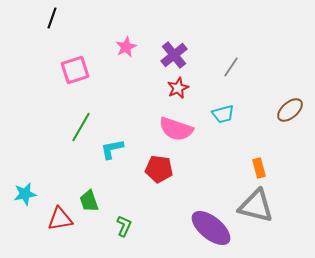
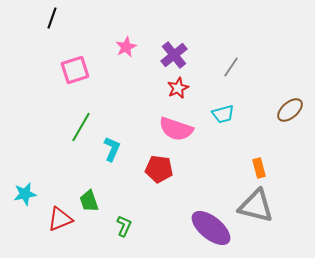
cyan L-shape: rotated 125 degrees clockwise
red triangle: rotated 12 degrees counterclockwise
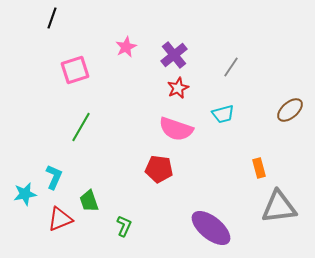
cyan L-shape: moved 58 px left, 28 px down
gray triangle: moved 23 px right, 1 px down; rotated 21 degrees counterclockwise
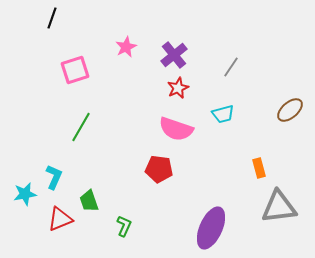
purple ellipse: rotated 75 degrees clockwise
